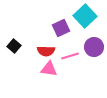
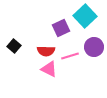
pink triangle: rotated 18 degrees clockwise
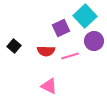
purple circle: moved 6 px up
pink triangle: moved 17 px down
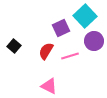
red semicircle: rotated 120 degrees clockwise
